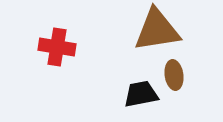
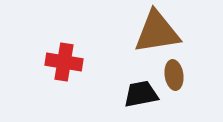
brown triangle: moved 2 px down
red cross: moved 7 px right, 15 px down
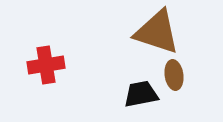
brown triangle: rotated 27 degrees clockwise
red cross: moved 18 px left, 3 px down; rotated 18 degrees counterclockwise
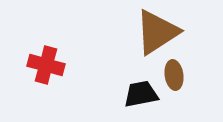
brown triangle: rotated 51 degrees counterclockwise
red cross: rotated 24 degrees clockwise
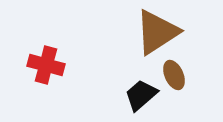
brown ellipse: rotated 16 degrees counterclockwise
black trapezoid: moved 1 px down; rotated 30 degrees counterclockwise
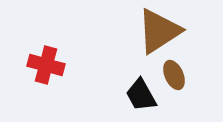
brown triangle: moved 2 px right, 1 px up
black trapezoid: rotated 78 degrees counterclockwise
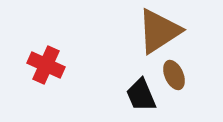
red cross: rotated 9 degrees clockwise
black trapezoid: rotated 6 degrees clockwise
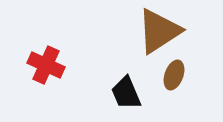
brown ellipse: rotated 44 degrees clockwise
black trapezoid: moved 15 px left, 2 px up
